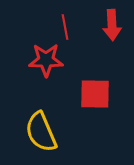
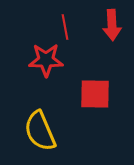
yellow semicircle: moved 1 px left, 1 px up
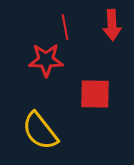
yellow semicircle: rotated 15 degrees counterclockwise
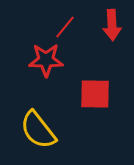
red line: rotated 50 degrees clockwise
yellow semicircle: moved 2 px left, 1 px up
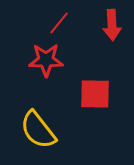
red line: moved 6 px left, 4 px up
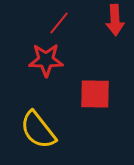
red arrow: moved 3 px right, 5 px up
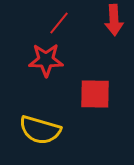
red arrow: moved 1 px left
yellow semicircle: moved 2 px right; rotated 36 degrees counterclockwise
